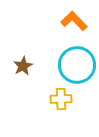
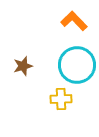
brown star: rotated 12 degrees clockwise
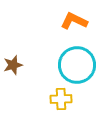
orange L-shape: rotated 20 degrees counterclockwise
brown star: moved 10 px left, 1 px up
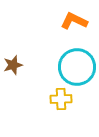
cyan circle: moved 2 px down
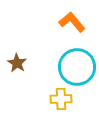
orange L-shape: moved 2 px left, 1 px down; rotated 24 degrees clockwise
brown star: moved 4 px right, 2 px up; rotated 24 degrees counterclockwise
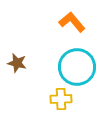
brown star: rotated 18 degrees counterclockwise
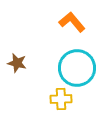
cyan circle: moved 1 px down
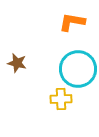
orange L-shape: rotated 40 degrees counterclockwise
cyan circle: moved 1 px right, 1 px down
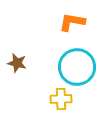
cyan circle: moved 1 px left, 2 px up
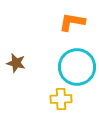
brown star: moved 1 px left
